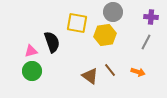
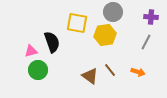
green circle: moved 6 px right, 1 px up
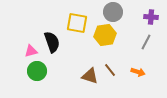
green circle: moved 1 px left, 1 px down
brown triangle: rotated 18 degrees counterclockwise
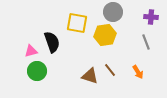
gray line: rotated 49 degrees counterclockwise
orange arrow: rotated 40 degrees clockwise
